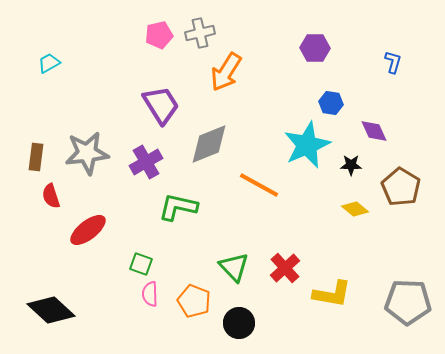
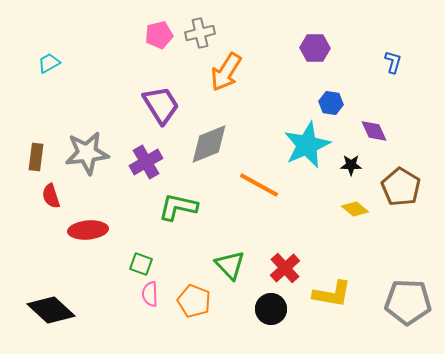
red ellipse: rotated 33 degrees clockwise
green triangle: moved 4 px left, 2 px up
black circle: moved 32 px right, 14 px up
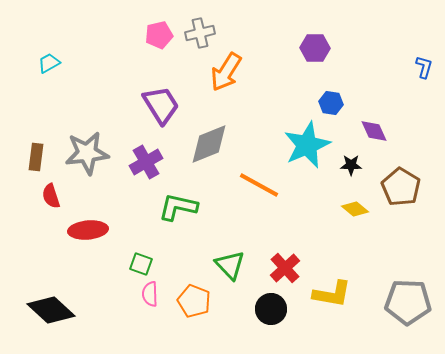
blue L-shape: moved 31 px right, 5 px down
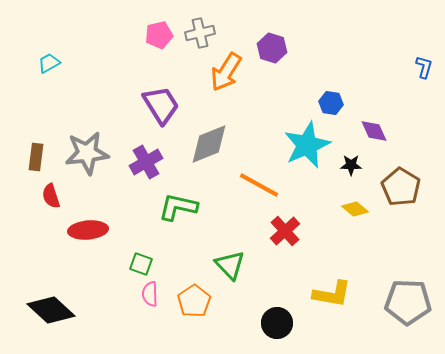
purple hexagon: moved 43 px left; rotated 16 degrees clockwise
red cross: moved 37 px up
orange pentagon: rotated 16 degrees clockwise
black circle: moved 6 px right, 14 px down
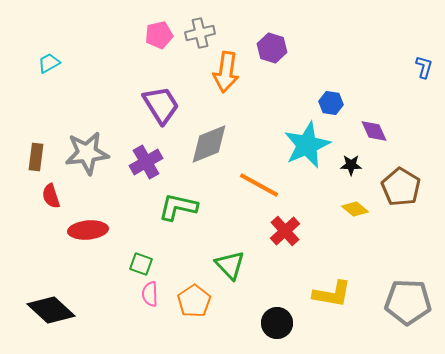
orange arrow: rotated 24 degrees counterclockwise
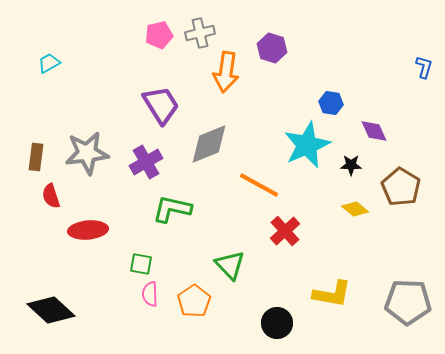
green L-shape: moved 6 px left, 2 px down
green square: rotated 10 degrees counterclockwise
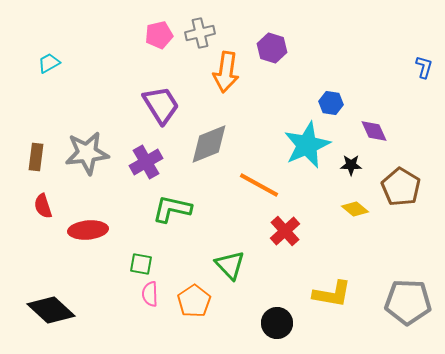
red semicircle: moved 8 px left, 10 px down
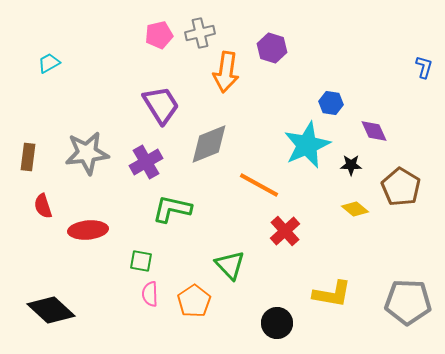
brown rectangle: moved 8 px left
green square: moved 3 px up
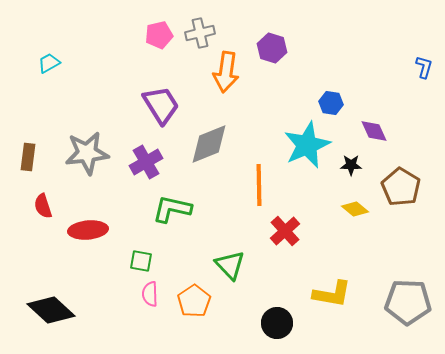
orange line: rotated 60 degrees clockwise
